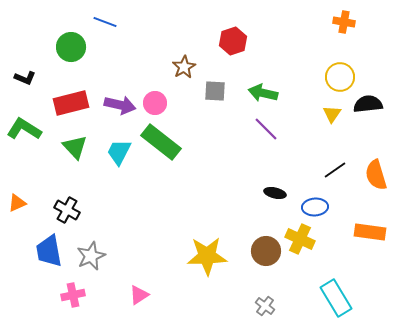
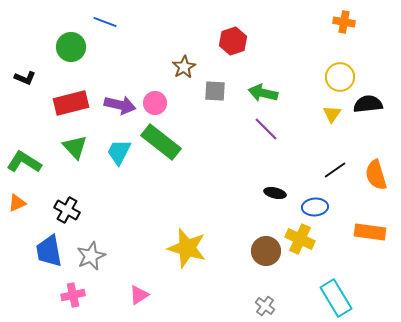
green L-shape: moved 33 px down
yellow star: moved 20 px left, 8 px up; rotated 18 degrees clockwise
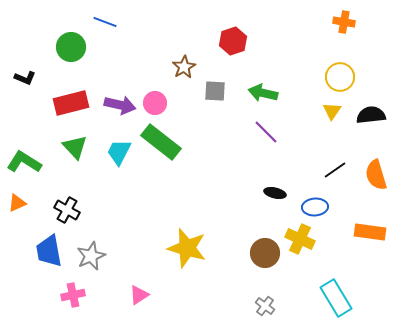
black semicircle: moved 3 px right, 11 px down
yellow triangle: moved 3 px up
purple line: moved 3 px down
brown circle: moved 1 px left, 2 px down
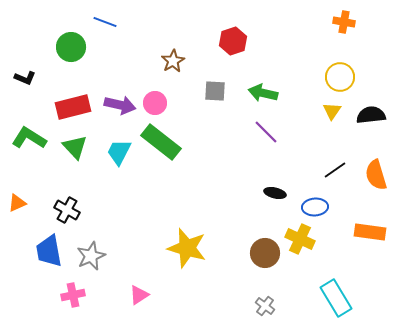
brown star: moved 11 px left, 6 px up
red rectangle: moved 2 px right, 4 px down
green L-shape: moved 5 px right, 24 px up
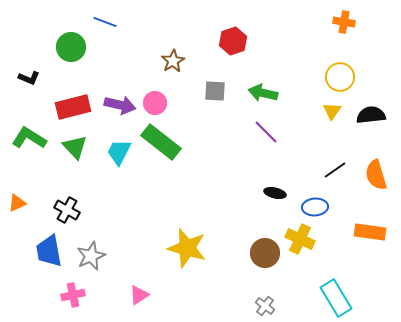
black L-shape: moved 4 px right
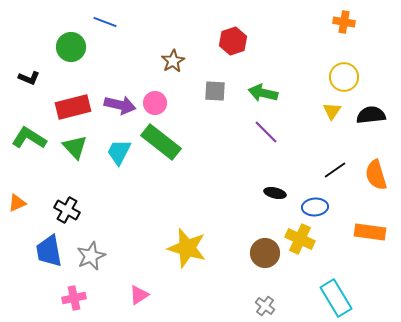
yellow circle: moved 4 px right
pink cross: moved 1 px right, 3 px down
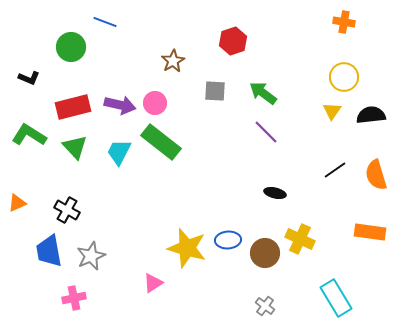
green arrow: rotated 24 degrees clockwise
green L-shape: moved 3 px up
blue ellipse: moved 87 px left, 33 px down
pink triangle: moved 14 px right, 12 px up
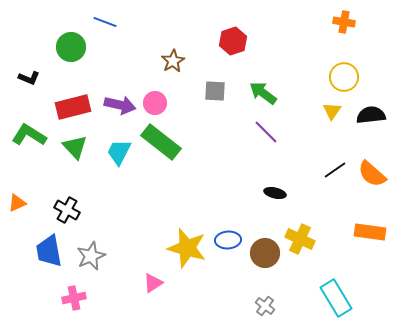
orange semicircle: moved 4 px left, 1 px up; rotated 32 degrees counterclockwise
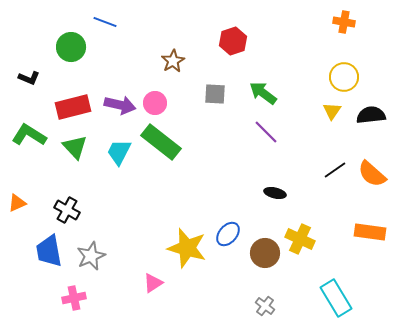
gray square: moved 3 px down
blue ellipse: moved 6 px up; rotated 45 degrees counterclockwise
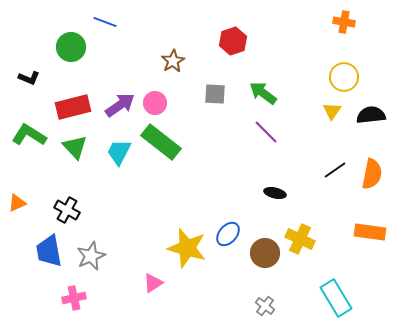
purple arrow: rotated 48 degrees counterclockwise
orange semicircle: rotated 120 degrees counterclockwise
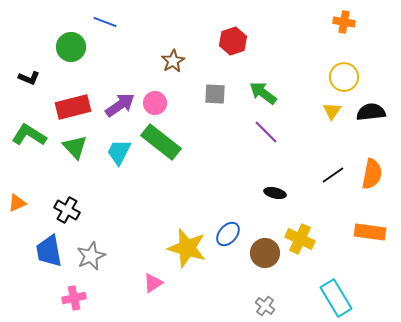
black semicircle: moved 3 px up
black line: moved 2 px left, 5 px down
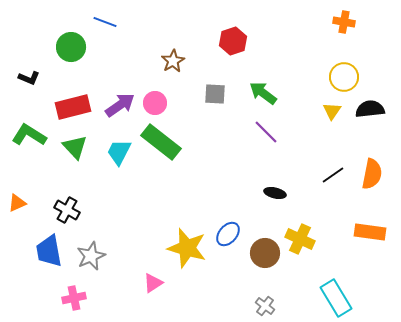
black semicircle: moved 1 px left, 3 px up
